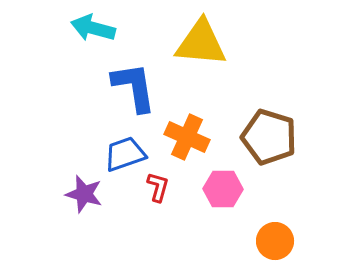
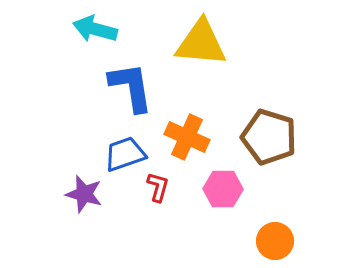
cyan arrow: moved 2 px right, 1 px down
blue L-shape: moved 3 px left
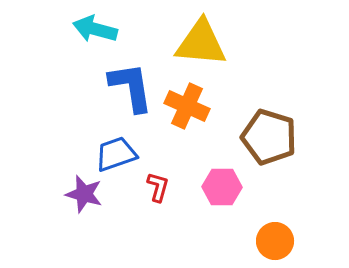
orange cross: moved 31 px up
blue trapezoid: moved 9 px left
pink hexagon: moved 1 px left, 2 px up
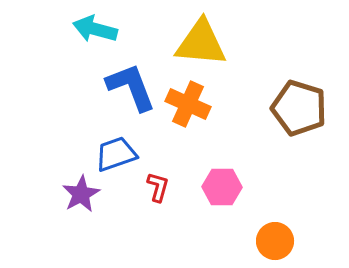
blue L-shape: rotated 12 degrees counterclockwise
orange cross: moved 1 px right, 2 px up
brown pentagon: moved 30 px right, 29 px up
purple star: moved 3 px left; rotated 27 degrees clockwise
